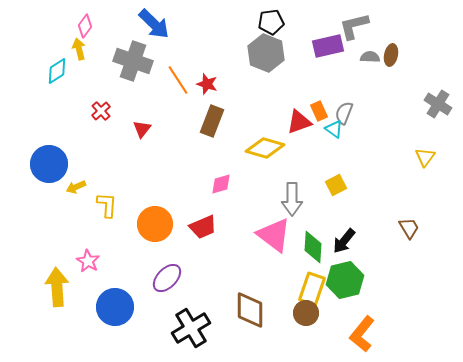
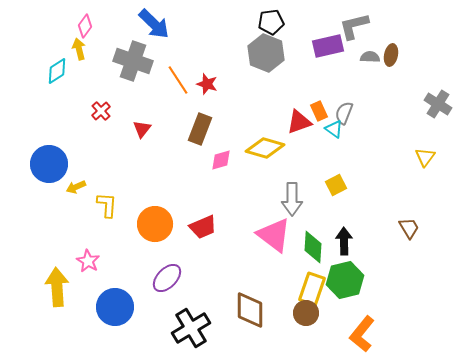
brown rectangle at (212, 121): moved 12 px left, 8 px down
pink diamond at (221, 184): moved 24 px up
black arrow at (344, 241): rotated 140 degrees clockwise
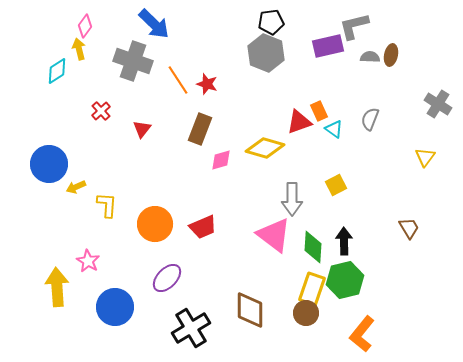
gray semicircle at (344, 113): moved 26 px right, 6 px down
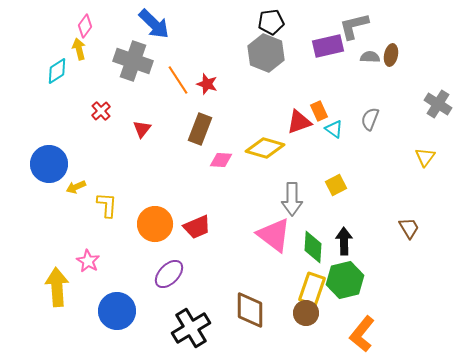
pink diamond at (221, 160): rotated 20 degrees clockwise
red trapezoid at (203, 227): moved 6 px left
purple ellipse at (167, 278): moved 2 px right, 4 px up
blue circle at (115, 307): moved 2 px right, 4 px down
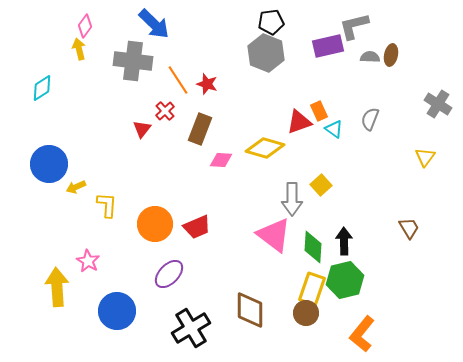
gray cross at (133, 61): rotated 12 degrees counterclockwise
cyan diamond at (57, 71): moved 15 px left, 17 px down
red cross at (101, 111): moved 64 px right
yellow square at (336, 185): moved 15 px left; rotated 15 degrees counterclockwise
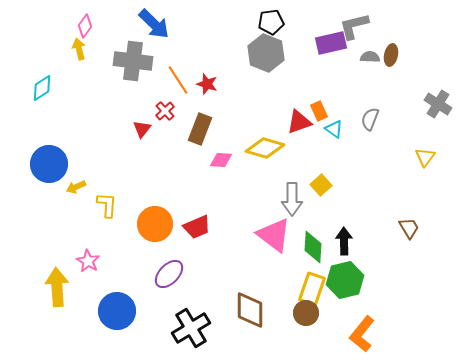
purple rectangle at (328, 46): moved 3 px right, 3 px up
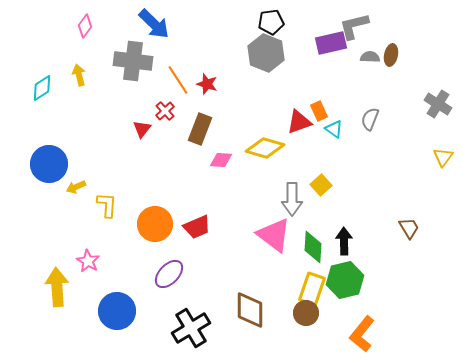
yellow arrow at (79, 49): moved 26 px down
yellow triangle at (425, 157): moved 18 px right
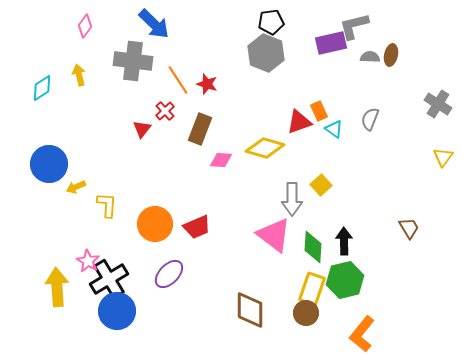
black cross at (191, 328): moved 82 px left, 49 px up
